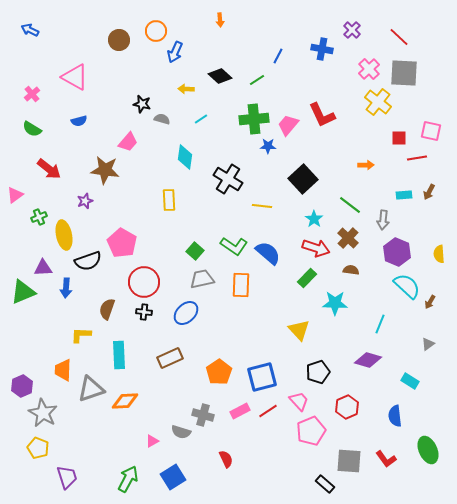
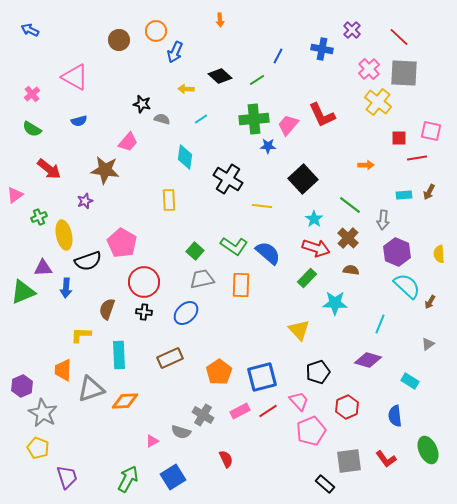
gray cross at (203, 415): rotated 15 degrees clockwise
gray square at (349, 461): rotated 12 degrees counterclockwise
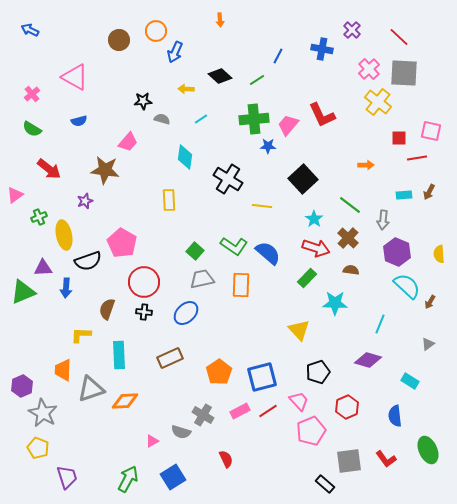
black star at (142, 104): moved 1 px right, 3 px up; rotated 18 degrees counterclockwise
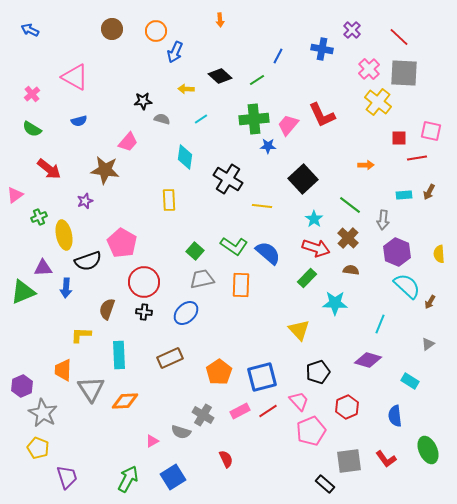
brown circle at (119, 40): moved 7 px left, 11 px up
gray triangle at (91, 389): rotated 44 degrees counterclockwise
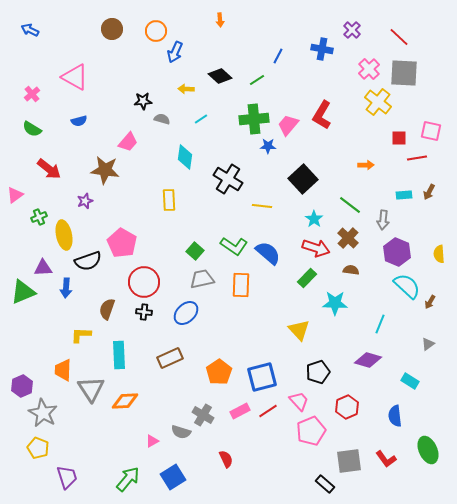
red L-shape at (322, 115): rotated 56 degrees clockwise
green arrow at (128, 479): rotated 12 degrees clockwise
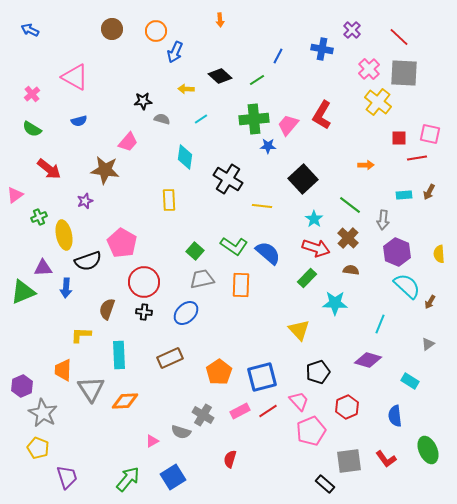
pink square at (431, 131): moved 1 px left, 3 px down
red semicircle at (226, 459): moved 4 px right; rotated 138 degrees counterclockwise
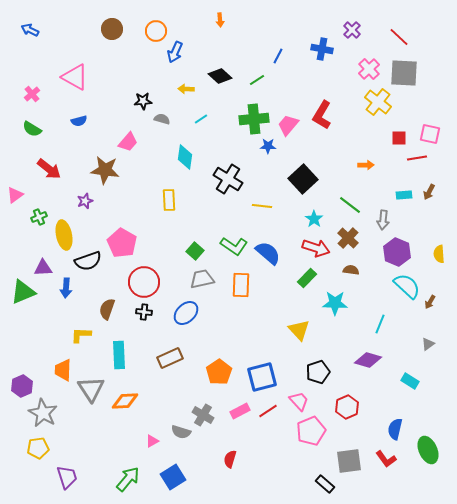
blue semicircle at (395, 416): moved 13 px down; rotated 20 degrees clockwise
yellow pentagon at (38, 448): rotated 30 degrees counterclockwise
